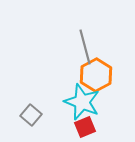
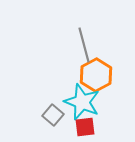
gray line: moved 1 px left, 2 px up
gray square: moved 22 px right
red square: rotated 15 degrees clockwise
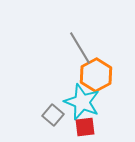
gray line: moved 4 px left, 3 px down; rotated 16 degrees counterclockwise
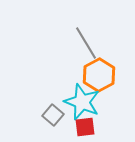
gray line: moved 6 px right, 5 px up
orange hexagon: moved 3 px right
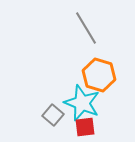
gray line: moved 15 px up
orange hexagon: rotated 16 degrees counterclockwise
cyan star: moved 1 px down
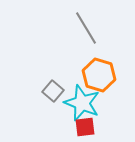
gray square: moved 24 px up
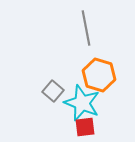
gray line: rotated 20 degrees clockwise
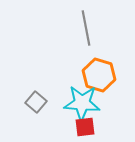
gray square: moved 17 px left, 11 px down
cyan star: rotated 18 degrees counterclockwise
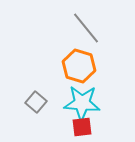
gray line: rotated 28 degrees counterclockwise
orange hexagon: moved 20 px left, 9 px up
red square: moved 3 px left
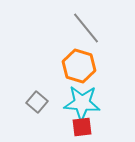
gray square: moved 1 px right
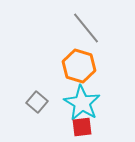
cyan star: rotated 27 degrees clockwise
